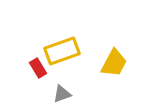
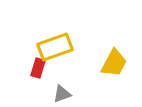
yellow rectangle: moved 7 px left, 4 px up
red rectangle: rotated 48 degrees clockwise
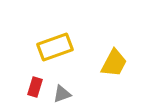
red rectangle: moved 3 px left, 19 px down
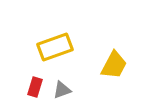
yellow trapezoid: moved 2 px down
gray triangle: moved 4 px up
